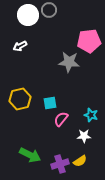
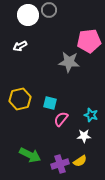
cyan square: rotated 24 degrees clockwise
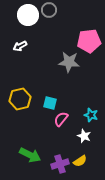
white star: rotated 24 degrees clockwise
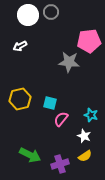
gray circle: moved 2 px right, 2 px down
yellow semicircle: moved 5 px right, 5 px up
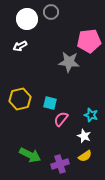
white circle: moved 1 px left, 4 px down
